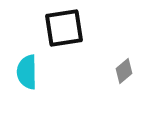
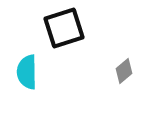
black square: rotated 9 degrees counterclockwise
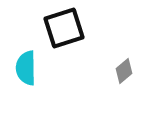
cyan semicircle: moved 1 px left, 4 px up
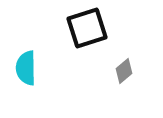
black square: moved 23 px right
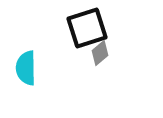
gray diamond: moved 24 px left, 18 px up
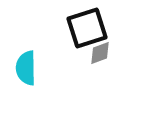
gray diamond: rotated 20 degrees clockwise
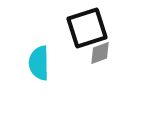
cyan semicircle: moved 13 px right, 5 px up
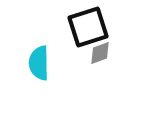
black square: moved 1 px right, 1 px up
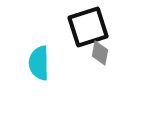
gray diamond: rotated 60 degrees counterclockwise
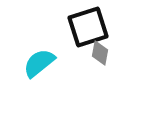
cyan semicircle: rotated 52 degrees clockwise
